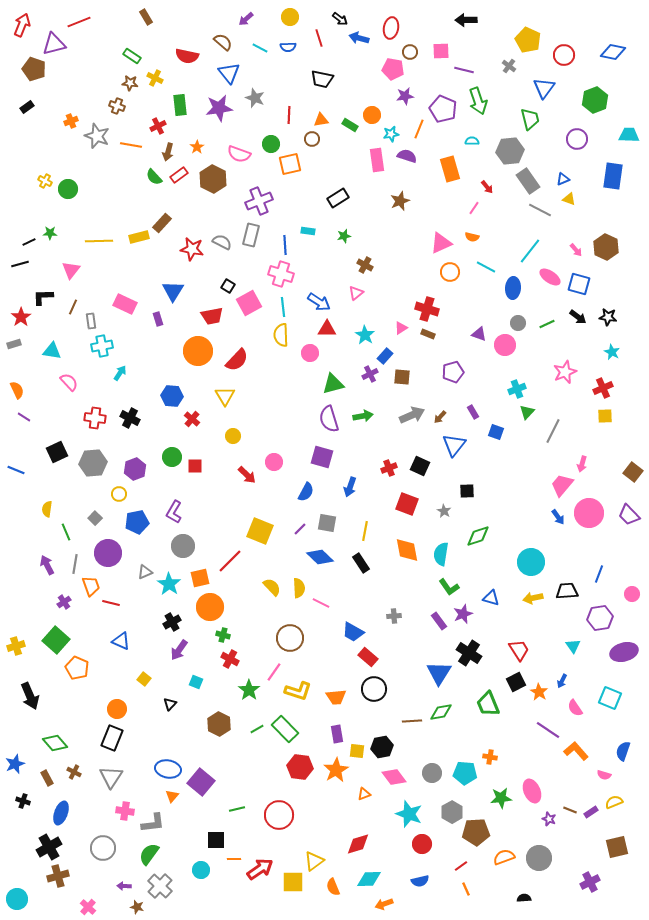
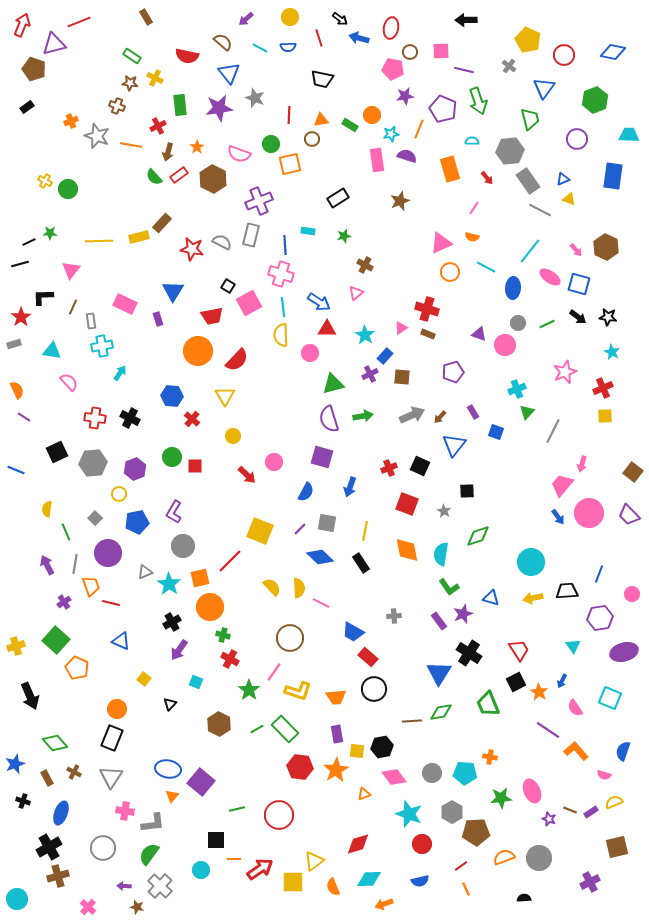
red arrow at (487, 187): moved 9 px up
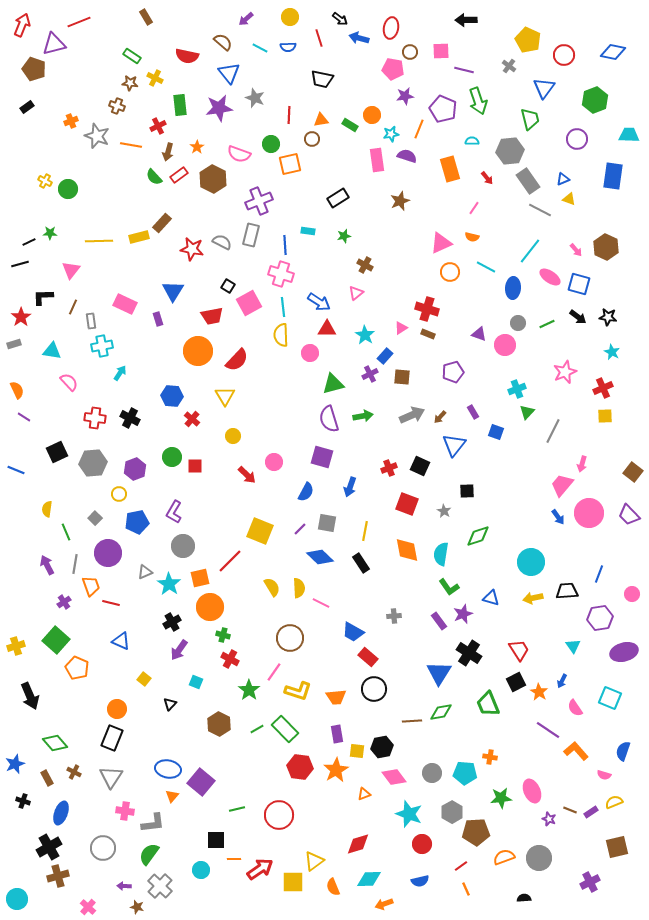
yellow semicircle at (272, 587): rotated 12 degrees clockwise
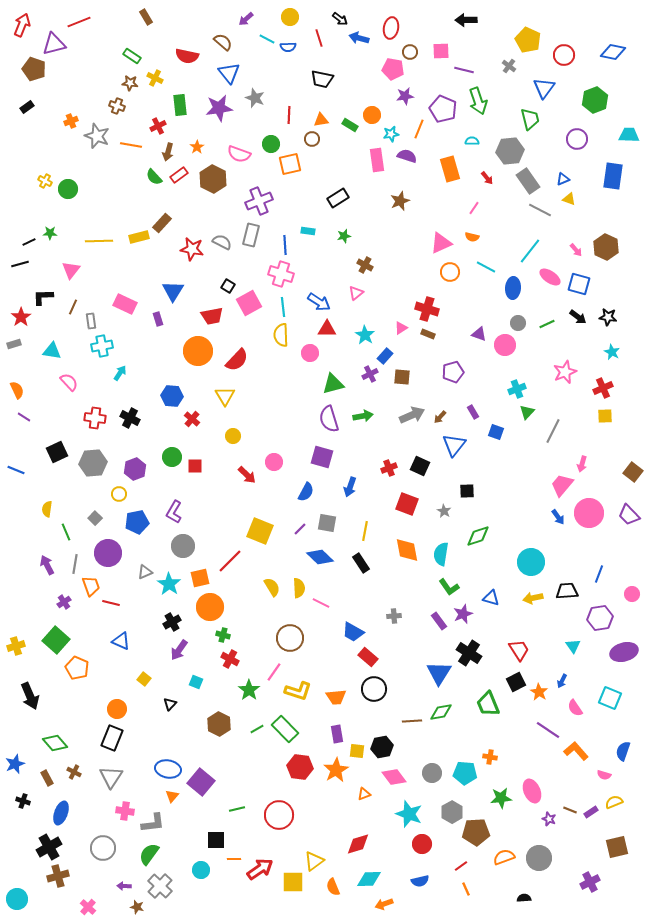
cyan line at (260, 48): moved 7 px right, 9 px up
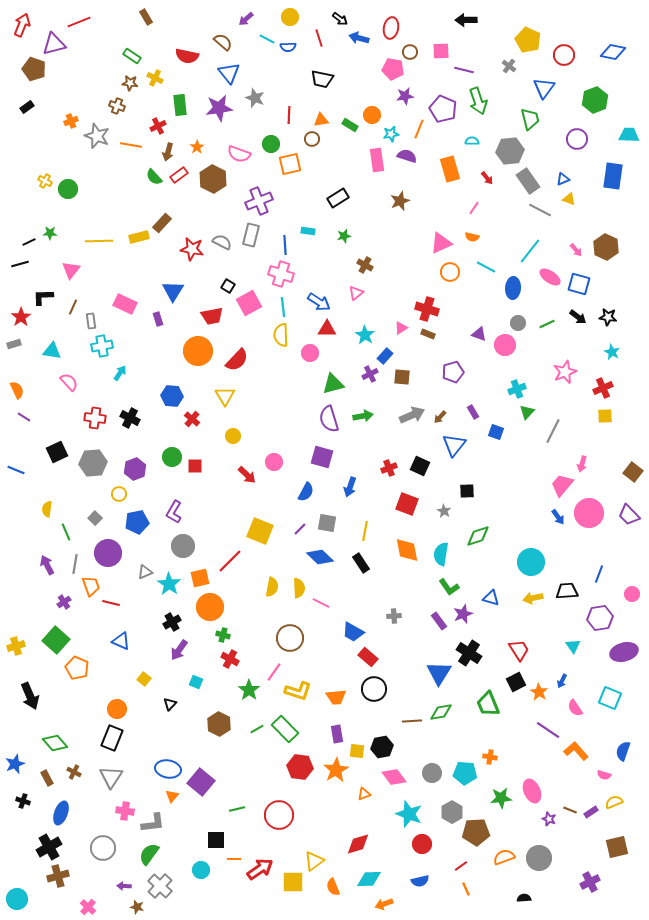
yellow semicircle at (272, 587): rotated 42 degrees clockwise
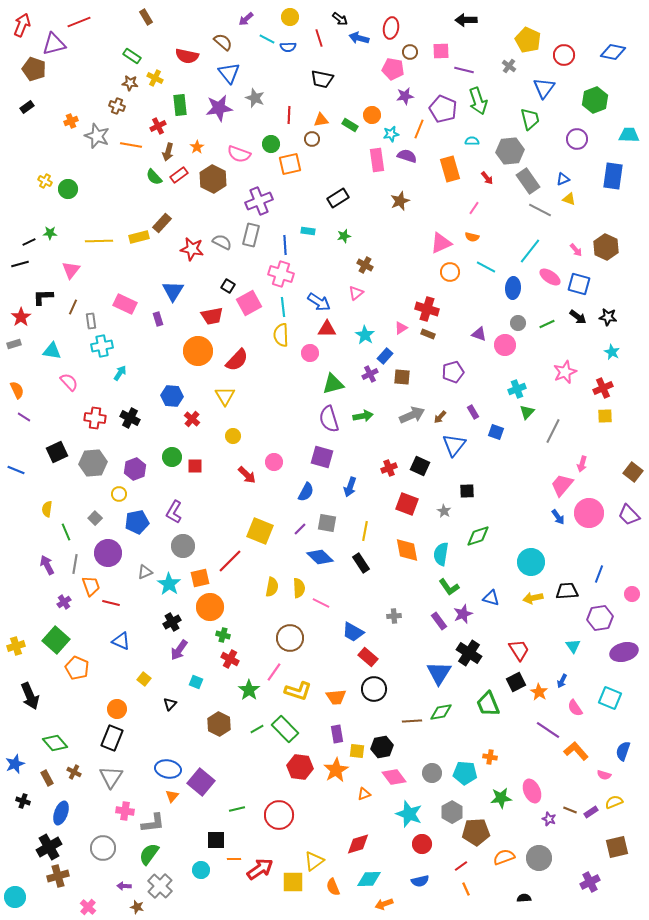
cyan circle at (17, 899): moved 2 px left, 2 px up
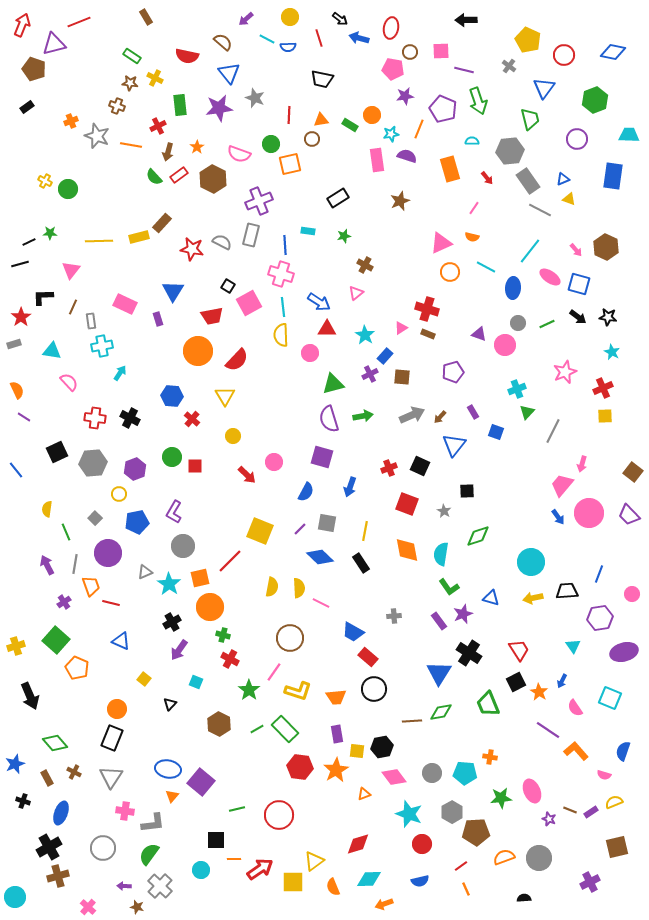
blue line at (16, 470): rotated 30 degrees clockwise
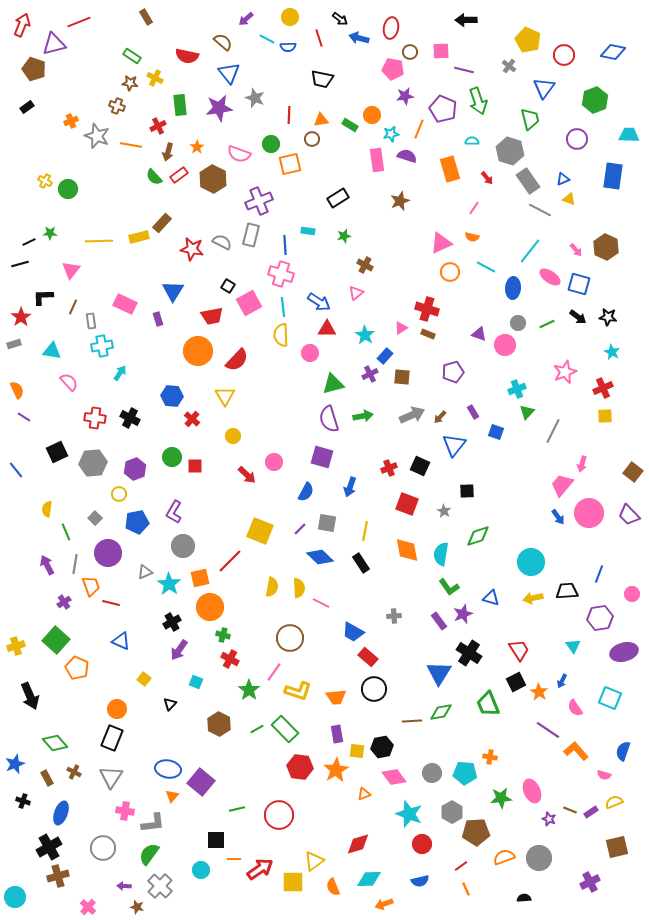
gray hexagon at (510, 151): rotated 24 degrees clockwise
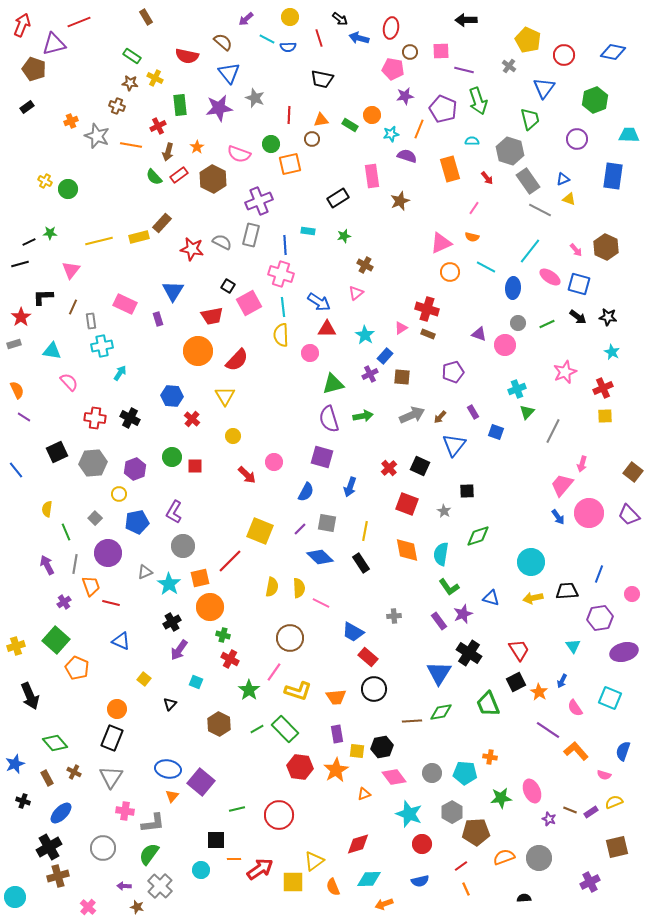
pink rectangle at (377, 160): moved 5 px left, 16 px down
yellow line at (99, 241): rotated 12 degrees counterclockwise
red cross at (389, 468): rotated 21 degrees counterclockwise
blue ellipse at (61, 813): rotated 25 degrees clockwise
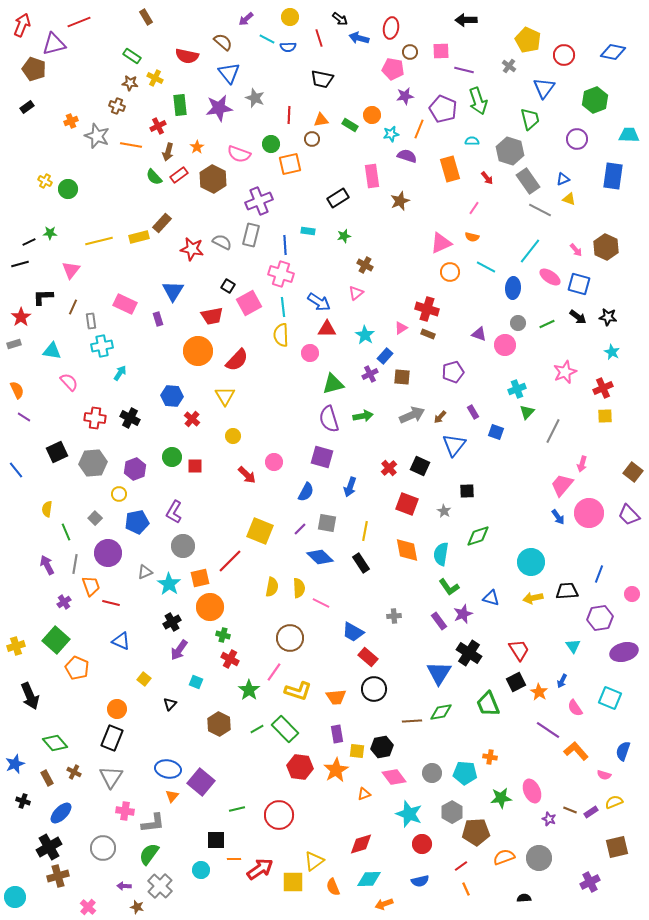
red diamond at (358, 844): moved 3 px right
